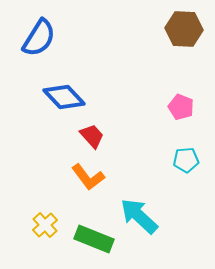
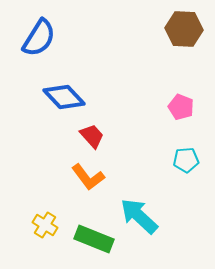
yellow cross: rotated 15 degrees counterclockwise
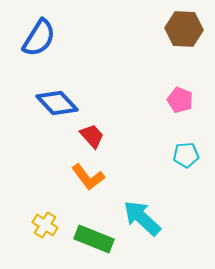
blue diamond: moved 7 px left, 6 px down
pink pentagon: moved 1 px left, 7 px up
cyan pentagon: moved 5 px up
cyan arrow: moved 3 px right, 2 px down
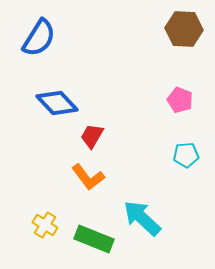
red trapezoid: rotated 108 degrees counterclockwise
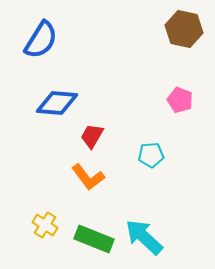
brown hexagon: rotated 9 degrees clockwise
blue semicircle: moved 2 px right, 2 px down
blue diamond: rotated 42 degrees counterclockwise
cyan pentagon: moved 35 px left
cyan arrow: moved 2 px right, 19 px down
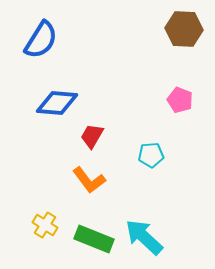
brown hexagon: rotated 9 degrees counterclockwise
orange L-shape: moved 1 px right, 3 px down
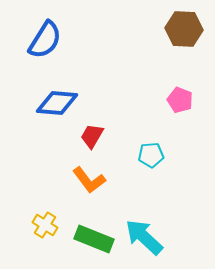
blue semicircle: moved 4 px right
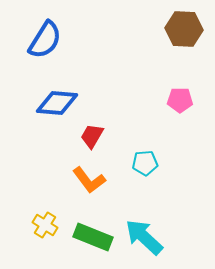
pink pentagon: rotated 20 degrees counterclockwise
cyan pentagon: moved 6 px left, 8 px down
green rectangle: moved 1 px left, 2 px up
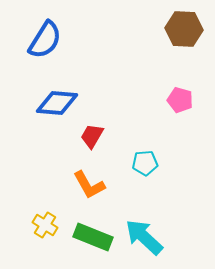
pink pentagon: rotated 15 degrees clockwise
orange L-shape: moved 5 px down; rotated 8 degrees clockwise
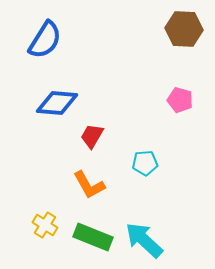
cyan arrow: moved 3 px down
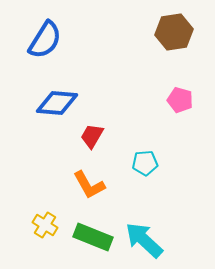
brown hexagon: moved 10 px left, 3 px down; rotated 12 degrees counterclockwise
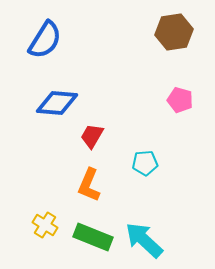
orange L-shape: rotated 52 degrees clockwise
